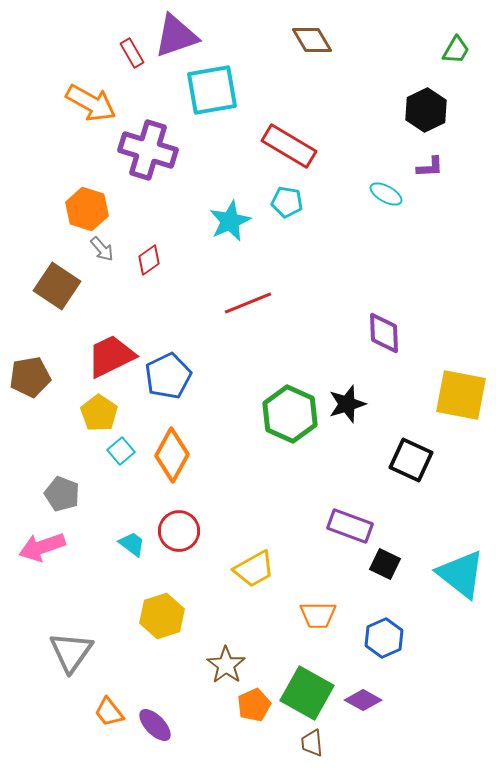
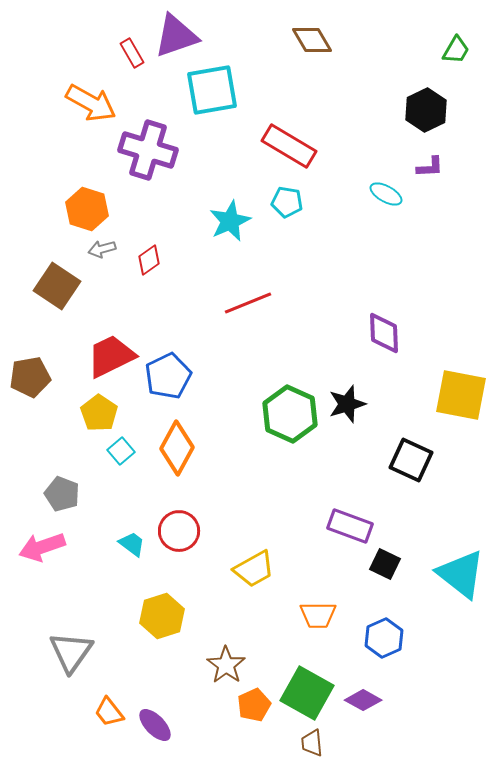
gray arrow at (102, 249): rotated 116 degrees clockwise
orange diamond at (172, 455): moved 5 px right, 7 px up
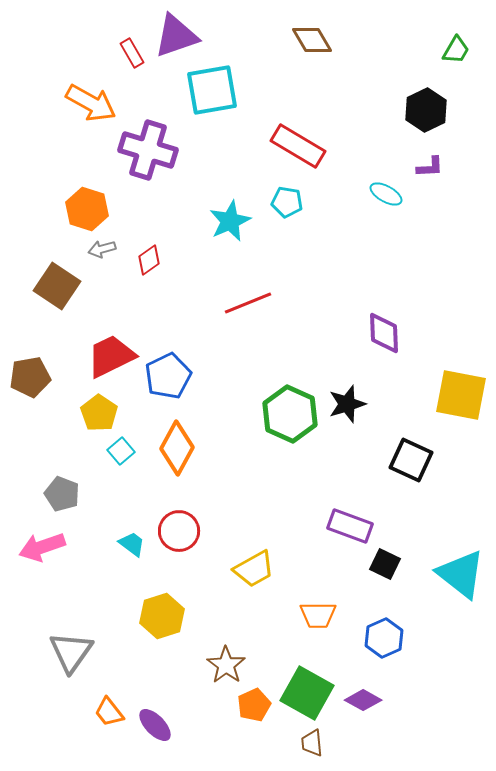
red rectangle at (289, 146): moved 9 px right
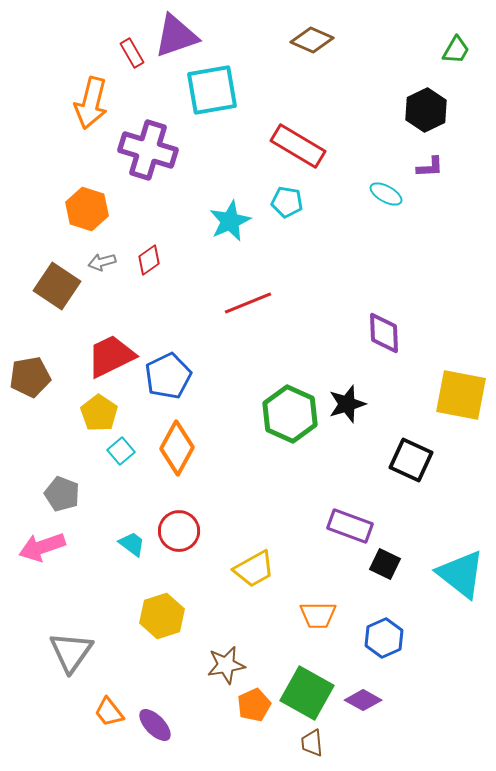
brown diamond at (312, 40): rotated 36 degrees counterclockwise
orange arrow at (91, 103): rotated 75 degrees clockwise
gray arrow at (102, 249): moved 13 px down
brown star at (226, 665): rotated 27 degrees clockwise
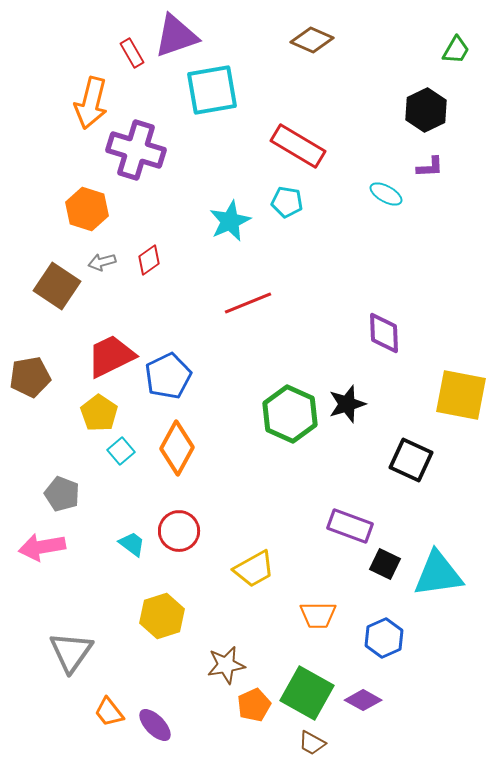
purple cross at (148, 150): moved 12 px left
pink arrow at (42, 547): rotated 9 degrees clockwise
cyan triangle at (461, 574): moved 23 px left; rotated 46 degrees counterclockwise
brown trapezoid at (312, 743): rotated 56 degrees counterclockwise
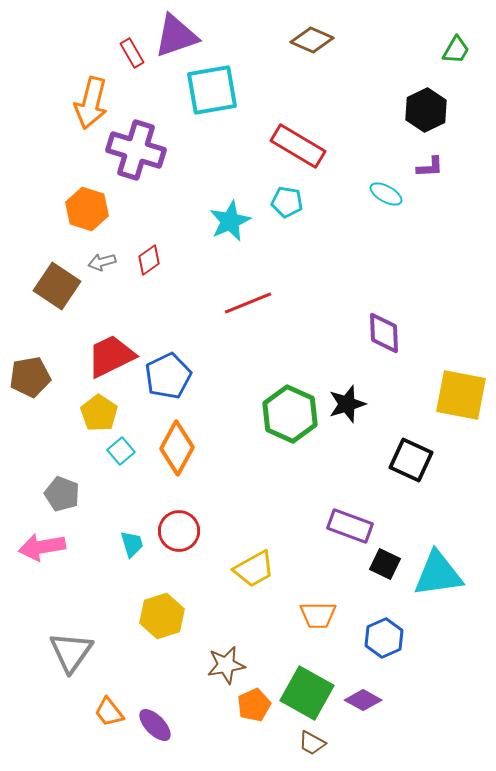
cyan trapezoid at (132, 544): rotated 36 degrees clockwise
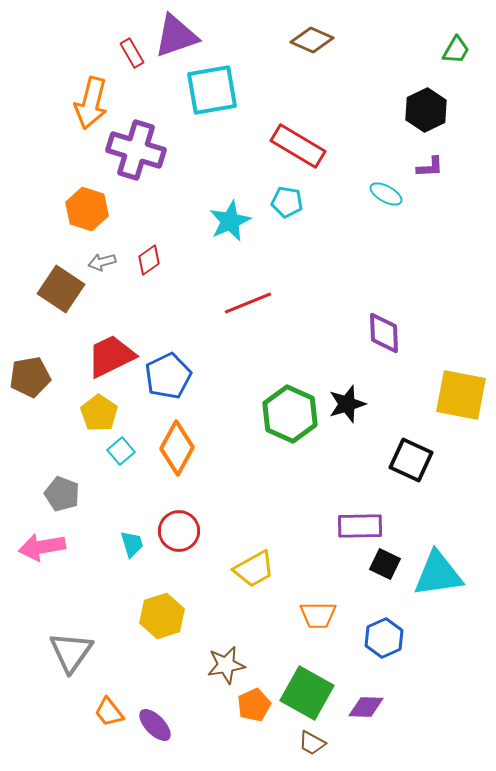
brown square at (57, 286): moved 4 px right, 3 px down
purple rectangle at (350, 526): moved 10 px right; rotated 21 degrees counterclockwise
purple diamond at (363, 700): moved 3 px right, 7 px down; rotated 27 degrees counterclockwise
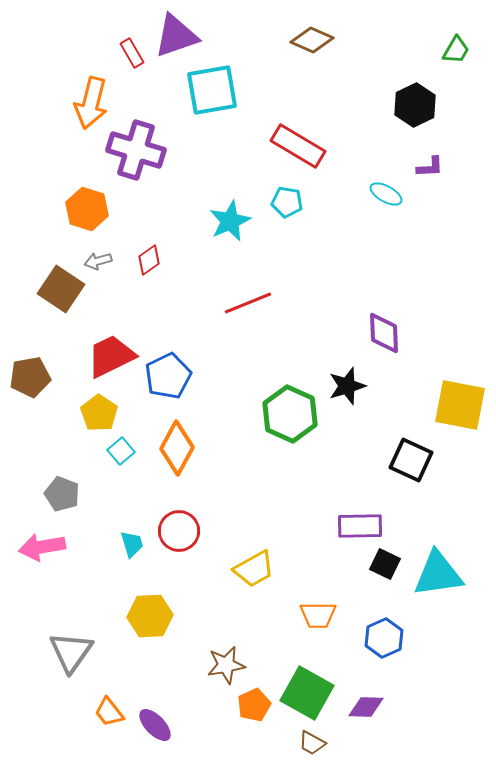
black hexagon at (426, 110): moved 11 px left, 5 px up
gray arrow at (102, 262): moved 4 px left, 1 px up
yellow square at (461, 395): moved 1 px left, 10 px down
black star at (347, 404): moved 18 px up
yellow hexagon at (162, 616): moved 12 px left; rotated 15 degrees clockwise
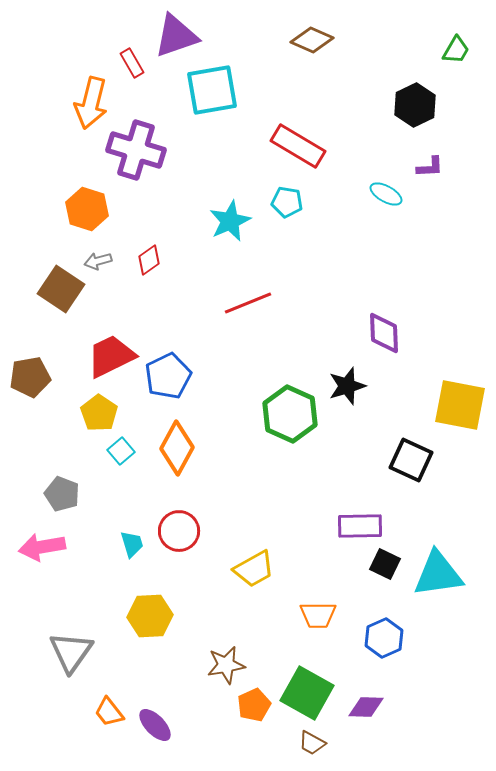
red rectangle at (132, 53): moved 10 px down
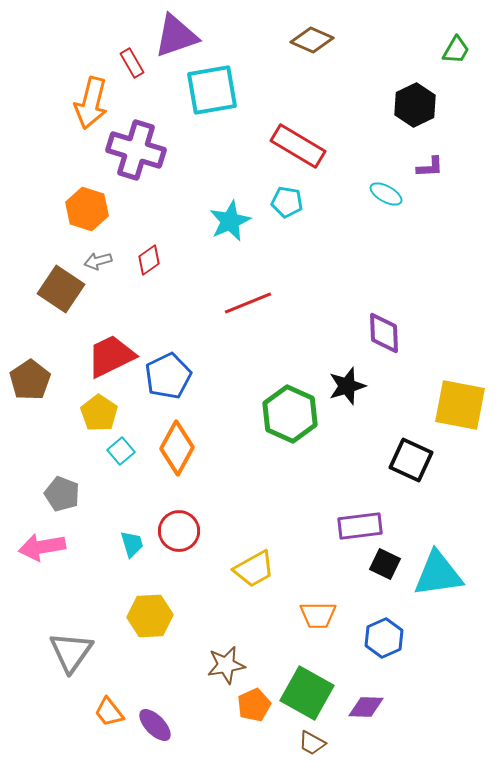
brown pentagon at (30, 377): moved 3 px down; rotated 24 degrees counterclockwise
purple rectangle at (360, 526): rotated 6 degrees counterclockwise
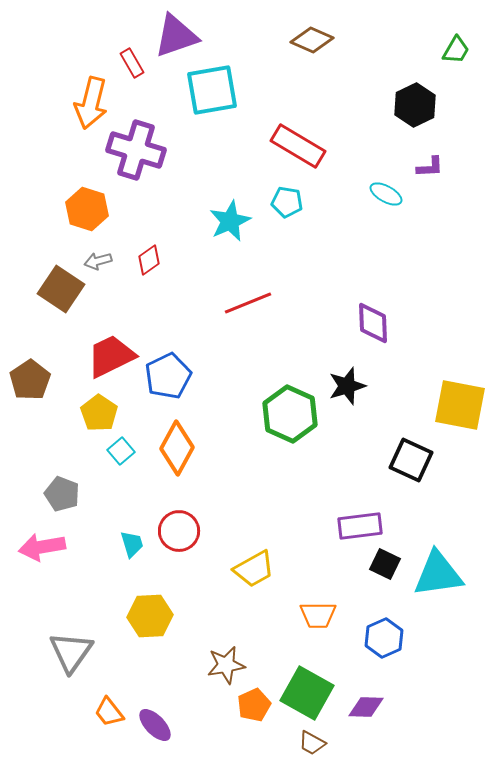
purple diamond at (384, 333): moved 11 px left, 10 px up
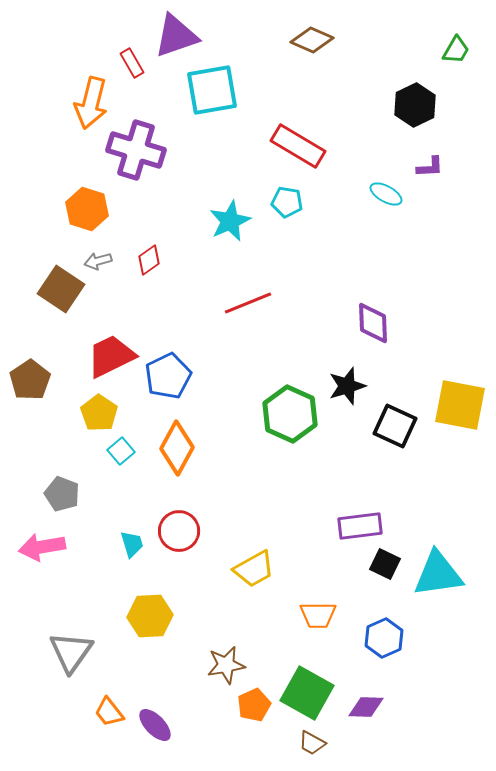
black square at (411, 460): moved 16 px left, 34 px up
